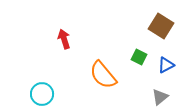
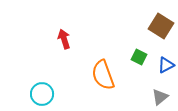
orange semicircle: rotated 20 degrees clockwise
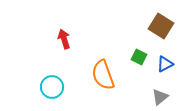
blue triangle: moved 1 px left, 1 px up
cyan circle: moved 10 px right, 7 px up
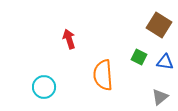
brown square: moved 2 px left, 1 px up
red arrow: moved 5 px right
blue triangle: moved 2 px up; rotated 36 degrees clockwise
orange semicircle: rotated 16 degrees clockwise
cyan circle: moved 8 px left
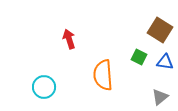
brown square: moved 1 px right, 5 px down
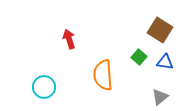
green square: rotated 14 degrees clockwise
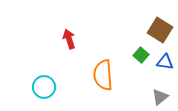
green square: moved 2 px right, 2 px up
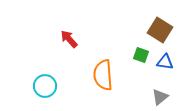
red arrow: rotated 24 degrees counterclockwise
green square: rotated 21 degrees counterclockwise
cyan circle: moved 1 px right, 1 px up
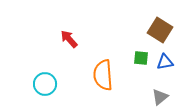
green square: moved 3 px down; rotated 14 degrees counterclockwise
blue triangle: rotated 18 degrees counterclockwise
cyan circle: moved 2 px up
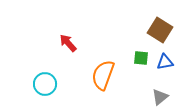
red arrow: moved 1 px left, 4 px down
orange semicircle: rotated 24 degrees clockwise
